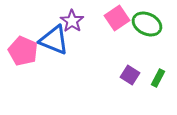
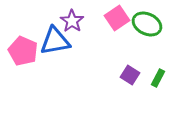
blue triangle: moved 1 px right, 1 px down; rotated 32 degrees counterclockwise
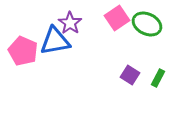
purple star: moved 2 px left, 2 px down
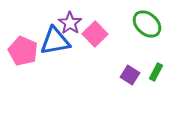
pink square: moved 22 px left, 16 px down; rotated 10 degrees counterclockwise
green ellipse: rotated 16 degrees clockwise
green rectangle: moved 2 px left, 6 px up
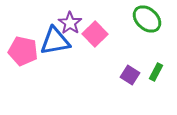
green ellipse: moved 5 px up
pink pentagon: rotated 12 degrees counterclockwise
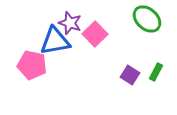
purple star: rotated 15 degrees counterclockwise
pink pentagon: moved 9 px right, 14 px down
